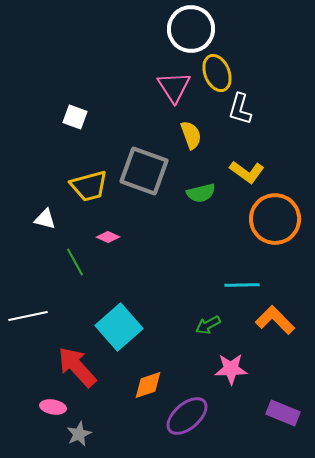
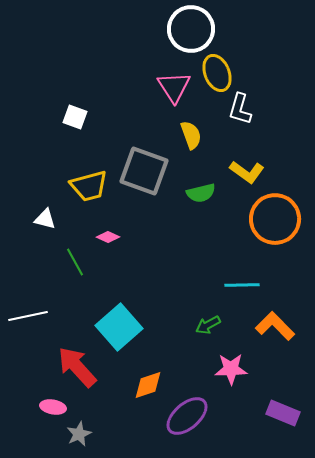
orange L-shape: moved 6 px down
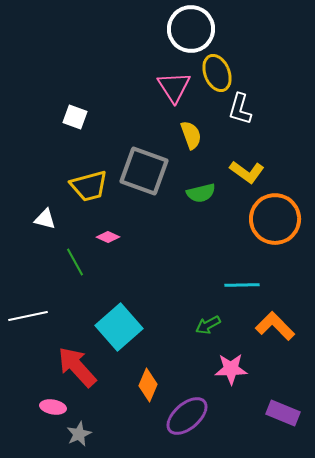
orange diamond: rotated 48 degrees counterclockwise
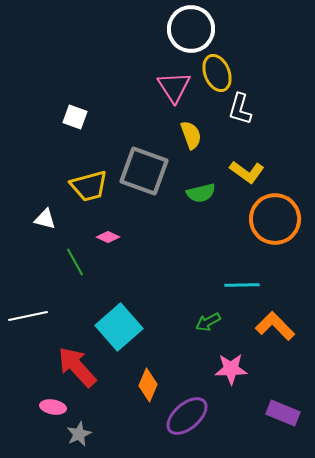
green arrow: moved 3 px up
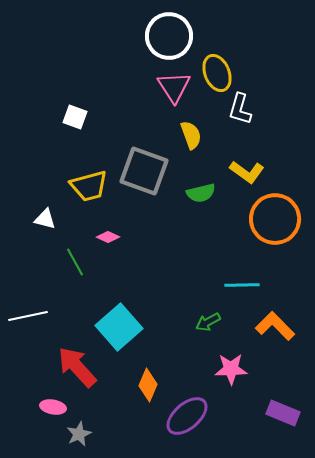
white circle: moved 22 px left, 7 px down
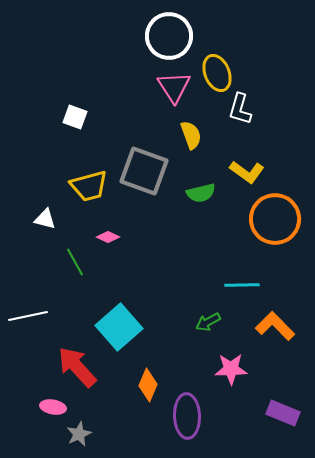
purple ellipse: rotated 51 degrees counterclockwise
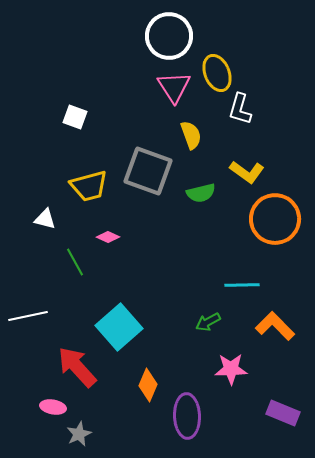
gray square: moved 4 px right
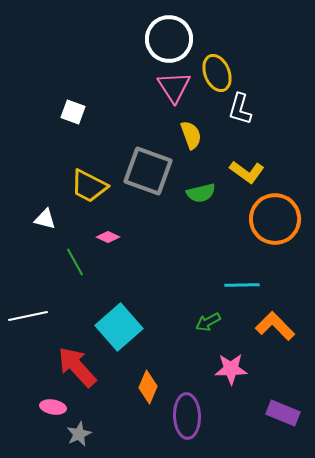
white circle: moved 3 px down
white square: moved 2 px left, 5 px up
yellow trapezoid: rotated 42 degrees clockwise
orange diamond: moved 2 px down
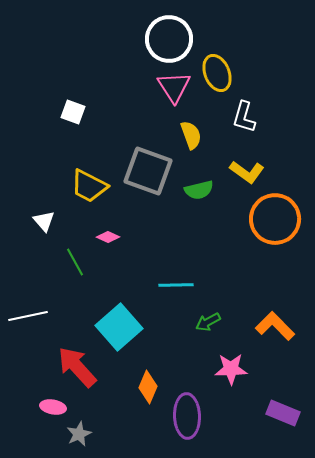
white L-shape: moved 4 px right, 8 px down
green semicircle: moved 2 px left, 3 px up
white triangle: moved 1 px left, 2 px down; rotated 35 degrees clockwise
cyan line: moved 66 px left
